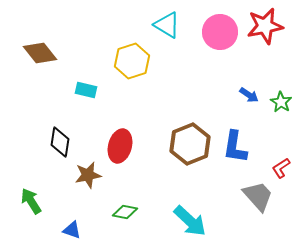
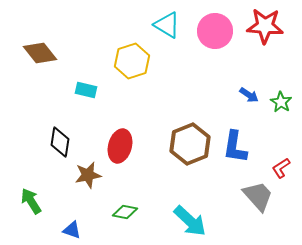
red star: rotated 15 degrees clockwise
pink circle: moved 5 px left, 1 px up
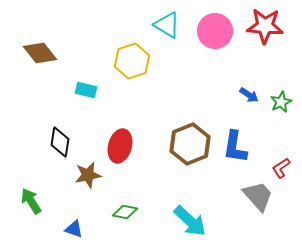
green star: rotated 15 degrees clockwise
blue triangle: moved 2 px right, 1 px up
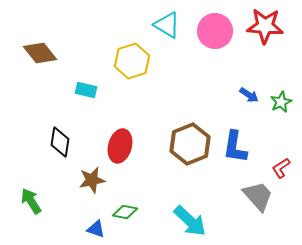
brown star: moved 4 px right, 5 px down
blue triangle: moved 22 px right
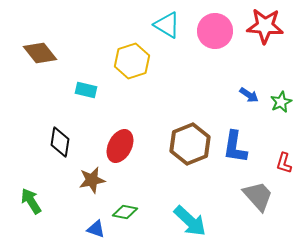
red ellipse: rotated 12 degrees clockwise
red L-shape: moved 3 px right, 5 px up; rotated 40 degrees counterclockwise
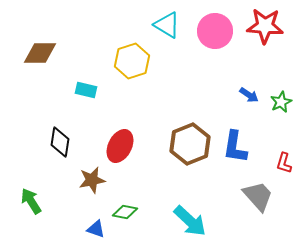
brown diamond: rotated 52 degrees counterclockwise
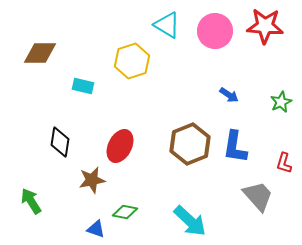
cyan rectangle: moved 3 px left, 4 px up
blue arrow: moved 20 px left
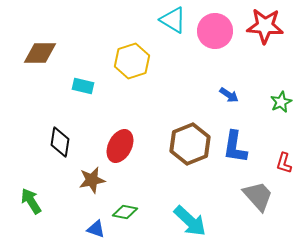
cyan triangle: moved 6 px right, 5 px up
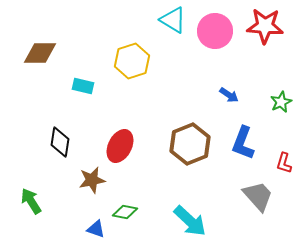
blue L-shape: moved 8 px right, 4 px up; rotated 12 degrees clockwise
